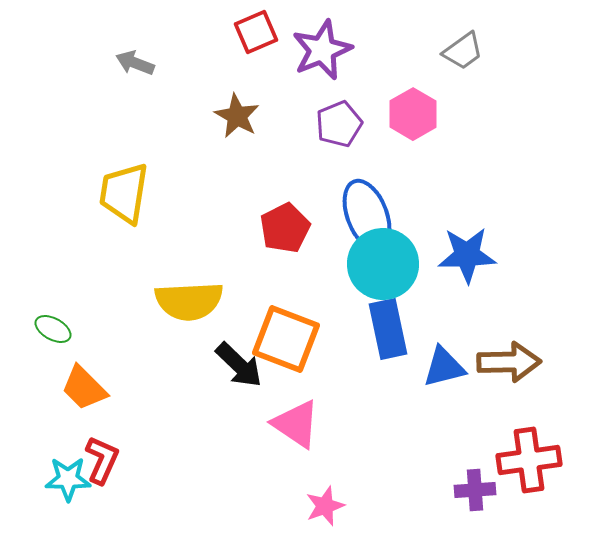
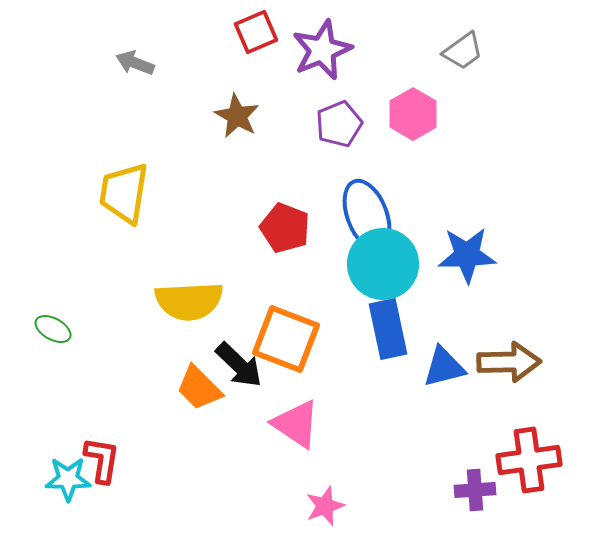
red pentagon: rotated 24 degrees counterclockwise
orange trapezoid: moved 115 px right
red L-shape: rotated 15 degrees counterclockwise
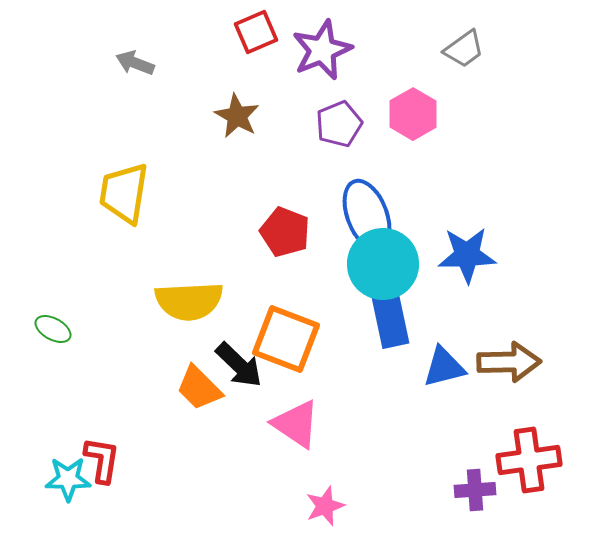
gray trapezoid: moved 1 px right, 2 px up
red pentagon: moved 4 px down
blue rectangle: moved 2 px right, 11 px up
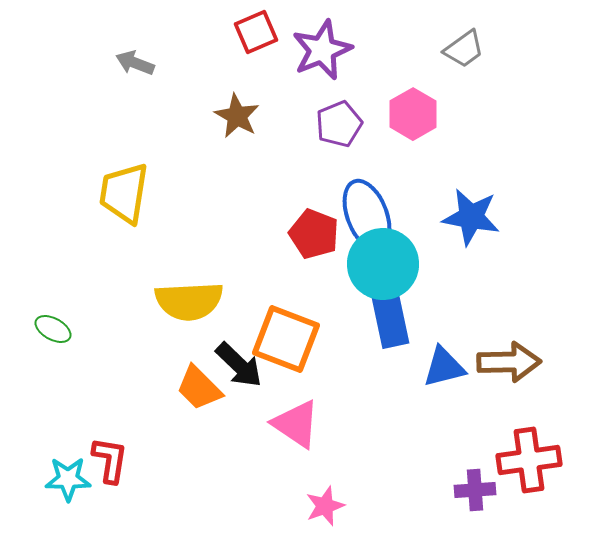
red pentagon: moved 29 px right, 2 px down
blue star: moved 4 px right, 38 px up; rotated 12 degrees clockwise
red L-shape: moved 8 px right
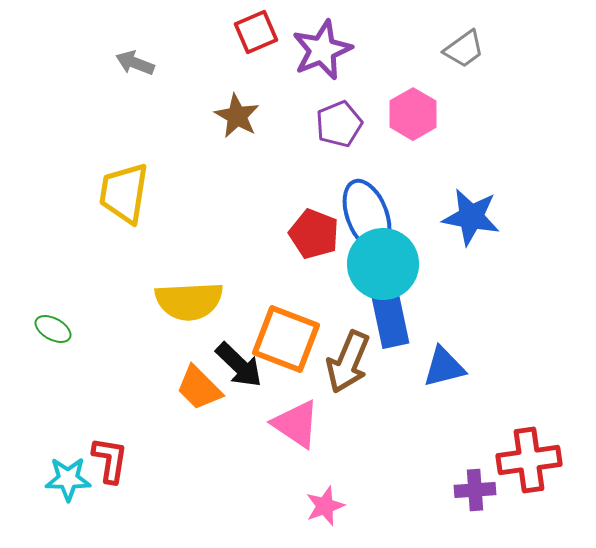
brown arrow: moved 161 px left; rotated 114 degrees clockwise
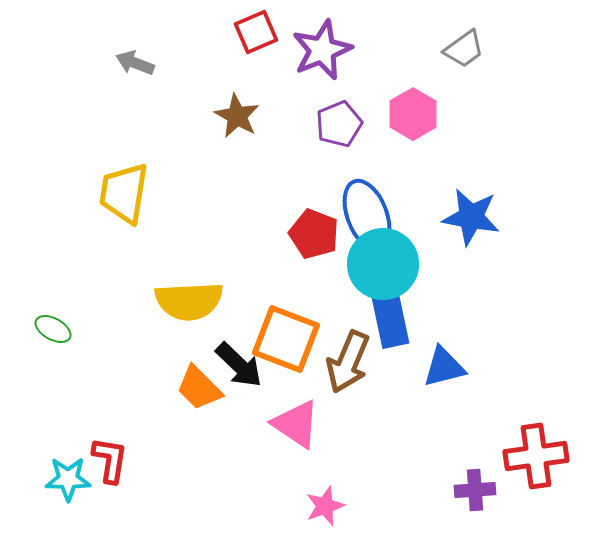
red cross: moved 7 px right, 4 px up
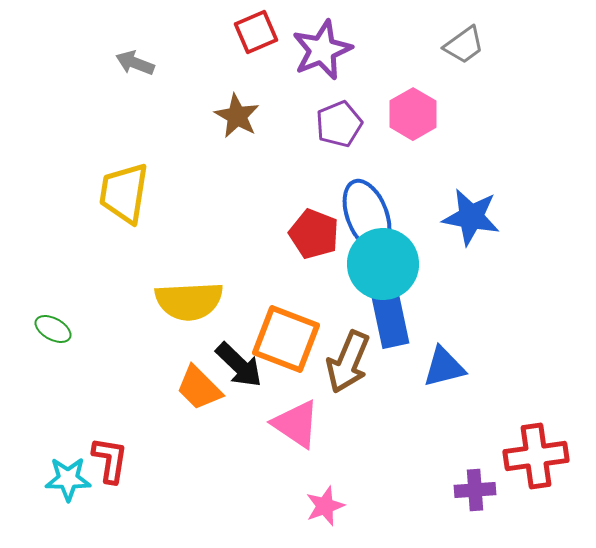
gray trapezoid: moved 4 px up
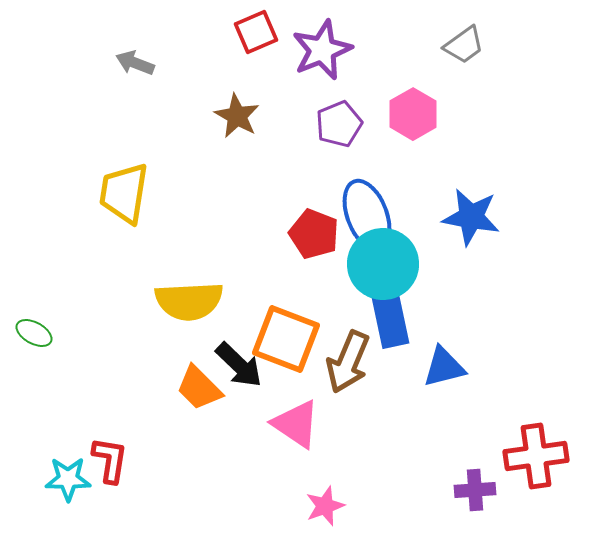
green ellipse: moved 19 px left, 4 px down
